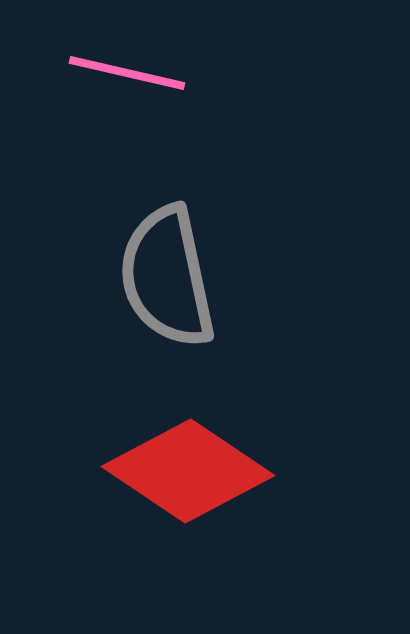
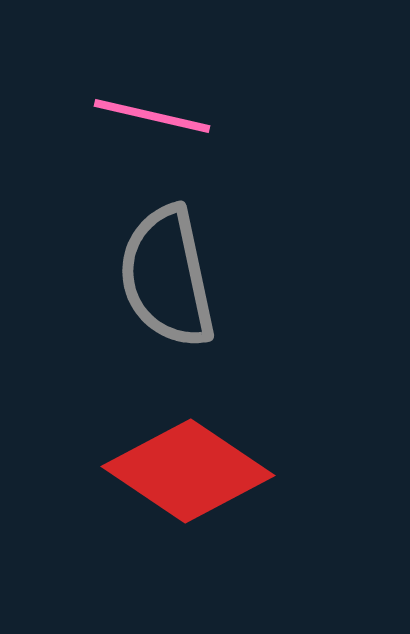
pink line: moved 25 px right, 43 px down
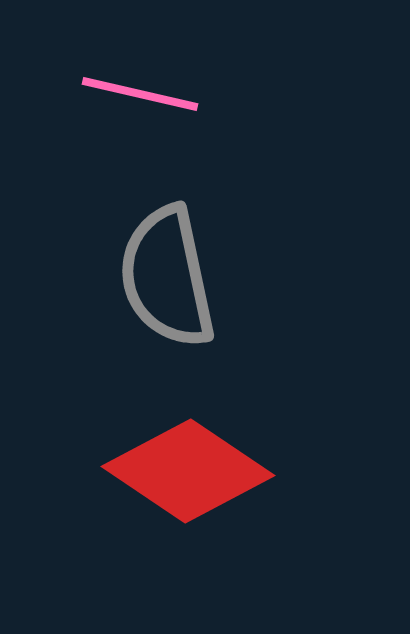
pink line: moved 12 px left, 22 px up
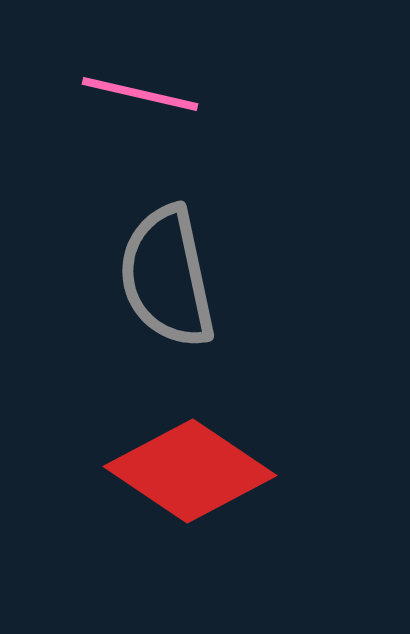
red diamond: moved 2 px right
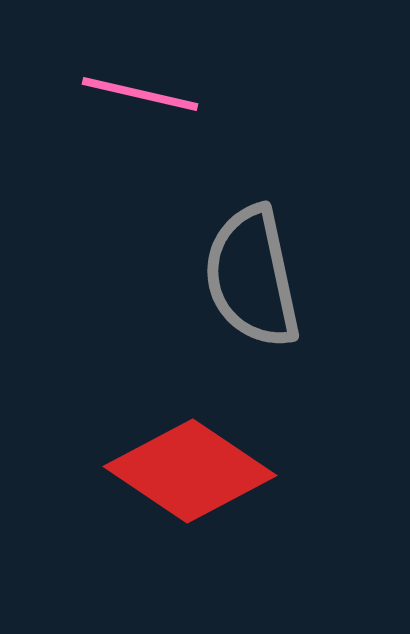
gray semicircle: moved 85 px right
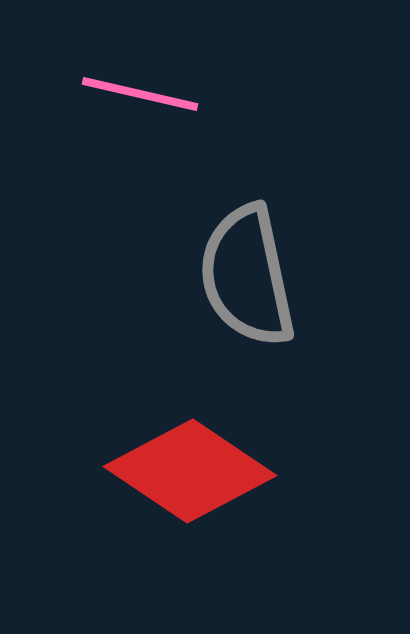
gray semicircle: moved 5 px left, 1 px up
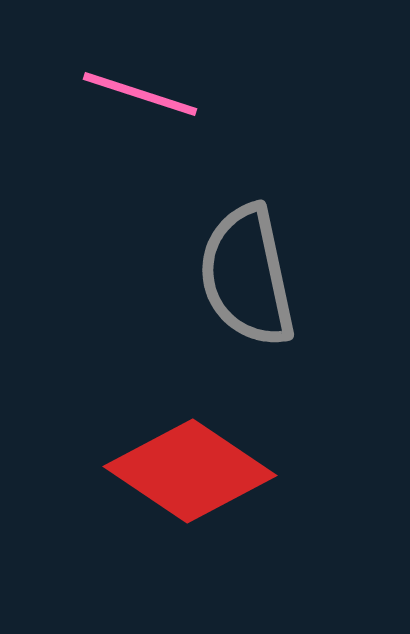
pink line: rotated 5 degrees clockwise
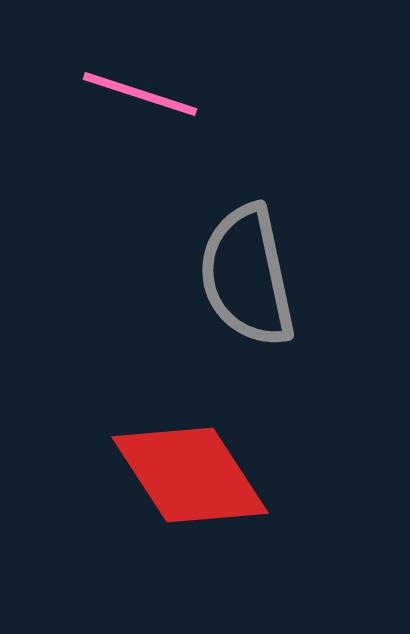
red diamond: moved 4 px down; rotated 23 degrees clockwise
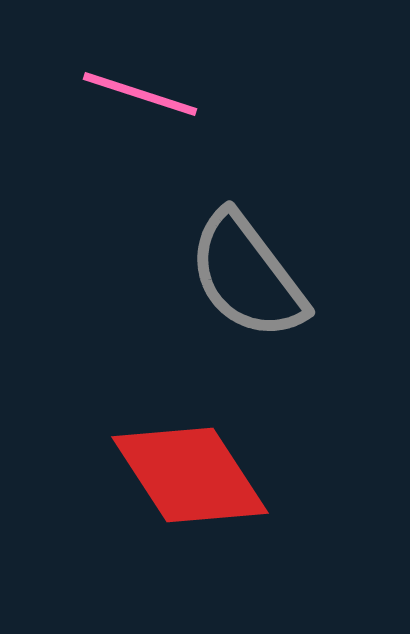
gray semicircle: rotated 25 degrees counterclockwise
